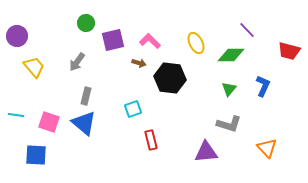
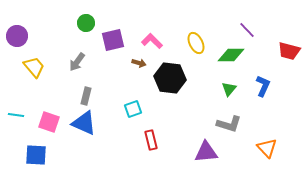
pink L-shape: moved 2 px right
blue triangle: rotated 16 degrees counterclockwise
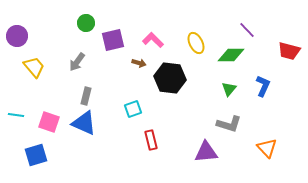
pink L-shape: moved 1 px right, 1 px up
blue square: rotated 20 degrees counterclockwise
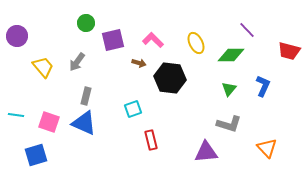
yellow trapezoid: moved 9 px right
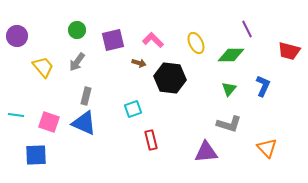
green circle: moved 9 px left, 7 px down
purple line: moved 1 px up; rotated 18 degrees clockwise
blue square: rotated 15 degrees clockwise
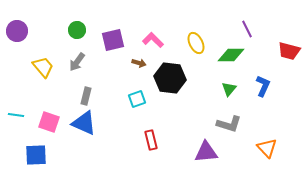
purple circle: moved 5 px up
cyan square: moved 4 px right, 10 px up
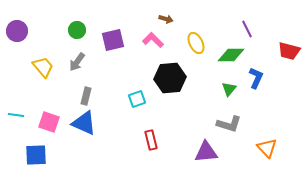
brown arrow: moved 27 px right, 44 px up
black hexagon: rotated 12 degrees counterclockwise
blue L-shape: moved 7 px left, 8 px up
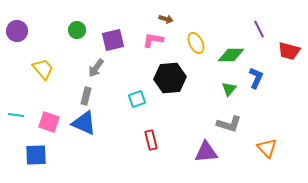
purple line: moved 12 px right
pink L-shape: rotated 35 degrees counterclockwise
gray arrow: moved 19 px right, 6 px down
yellow trapezoid: moved 2 px down
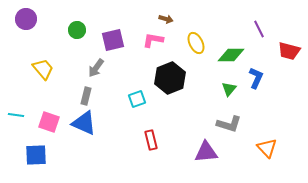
purple circle: moved 9 px right, 12 px up
black hexagon: rotated 16 degrees counterclockwise
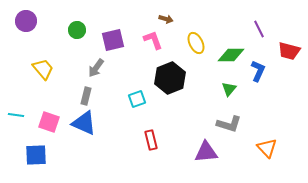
purple circle: moved 2 px down
pink L-shape: rotated 60 degrees clockwise
blue L-shape: moved 2 px right, 7 px up
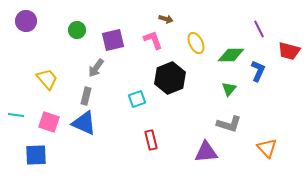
yellow trapezoid: moved 4 px right, 10 px down
